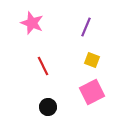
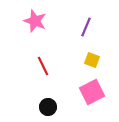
pink star: moved 3 px right, 2 px up
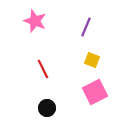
red line: moved 3 px down
pink square: moved 3 px right
black circle: moved 1 px left, 1 px down
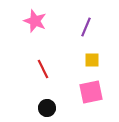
yellow square: rotated 21 degrees counterclockwise
pink square: moved 4 px left; rotated 15 degrees clockwise
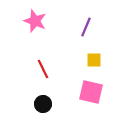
yellow square: moved 2 px right
pink square: rotated 25 degrees clockwise
black circle: moved 4 px left, 4 px up
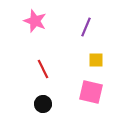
yellow square: moved 2 px right
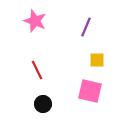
yellow square: moved 1 px right
red line: moved 6 px left, 1 px down
pink square: moved 1 px left, 1 px up
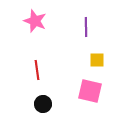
purple line: rotated 24 degrees counterclockwise
red line: rotated 18 degrees clockwise
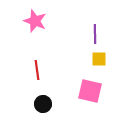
purple line: moved 9 px right, 7 px down
yellow square: moved 2 px right, 1 px up
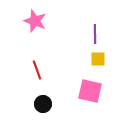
yellow square: moved 1 px left
red line: rotated 12 degrees counterclockwise
